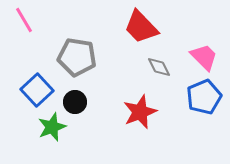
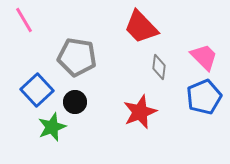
gray diamond: rotated 35 degrees clockwise
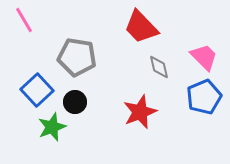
gray diamond: rotated 20 degrees counterclockwise
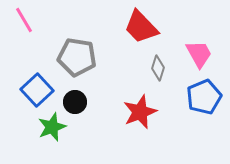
pink trapezoid: moved 5 px left, 3 px up; rotated 16 degrees clockwise
gray diamond: moved 1 px left, 1 px down; rotated 30 degrees clockwise
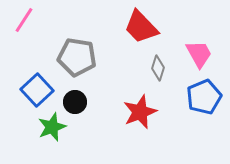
pink line: rotated 64 degrees clockwise
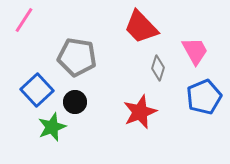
pink trapezoid: moved 4 px left, 3 px up
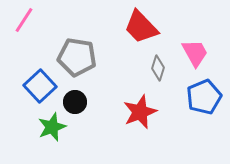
pink trapezoid: moved 2 px down
blue square: moved 3 px right, 4 px up
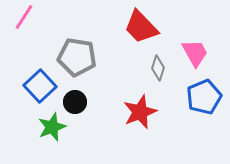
pink line: moved 3 px up
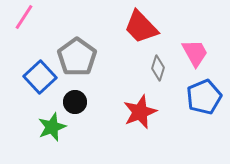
gray pentagon: rotated 27 degrees clockwise
blue square: moved 9 px up
